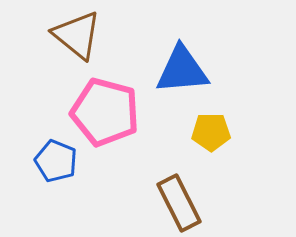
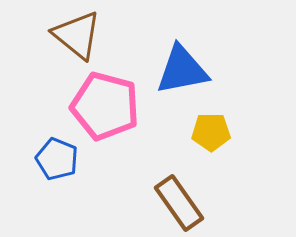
blue triangle: rotated 6 degrees counterclockwise
pink pentagon: moved 6 px up
blue pentagon: moved 1 px right, 2 px up
brown rectangle: rotated 8 degrees counterclockwise
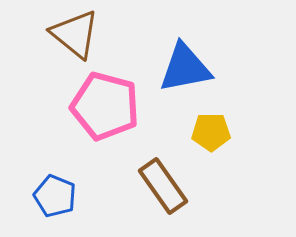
brown triangle: moved 2 px left, 1 px up
blue triangle: moved 3 px right, 2 px up
blue pentagon: moved 2 px left, 37 px down
brown rectangle: moved 16 px left, 17 px up
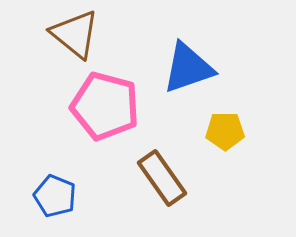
blue triangle: moved 3 px right; rotated 8 degrees counterclockwise
yellow pentagon: moved 14 px right, 1 px up
brown rectangle: moved 1 px left, 8 px up
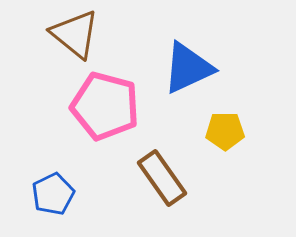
blue triangle: rotated 6 degrees counterclockwise
blue pentagon: moved 2 px left, 2 px up; rotated 24 degrees clockwise
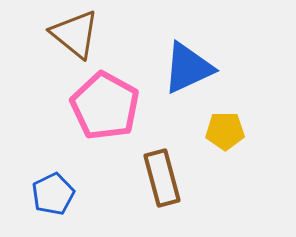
pink pentagon: rotated 14 degrees clockwise
brown rectangle: rotated 20 degrees clockwise
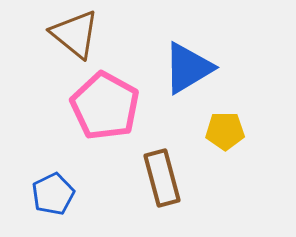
blue triangle: rotated 6 degrees counterclockwise
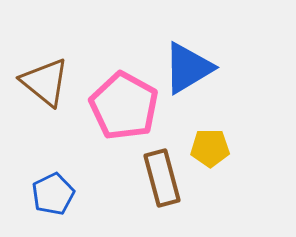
brown triangle: moved 30 px left, 48 px down
pink pentagon: moved 19 px right
yellow pentagon: moved 15 px left, 17 px down
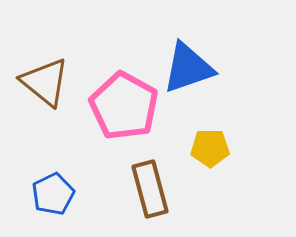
blue triangle: rotated 12 degrees clockwise
brown rectangle: moved 12 px left, 11 px down
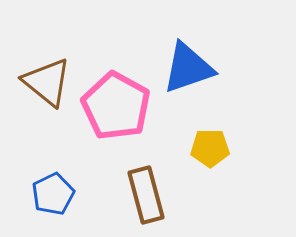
brown triangle: moved 2 px right
pink pentagon: moved 8 px left
brown rectangle: moved 4 px left, 6 px down
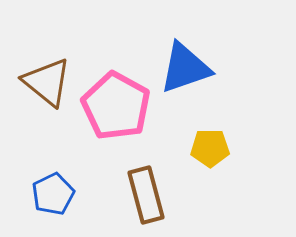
blue triangle: moved 3 px left
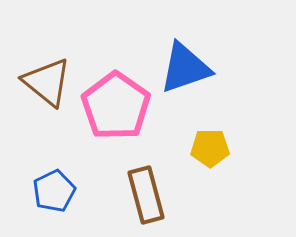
pink pentagon: rotated 6 degrees clockwise
blue pentagon: moved 1 px right, 3 px up
